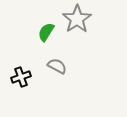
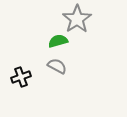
green semicircle: moved 12 px right, 9 px down; rotated 42 degrees clockwise
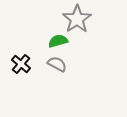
gray semicircle: moved 2 px up
black cross: moved 13 px up; rotated 30 degrees counterclockwise
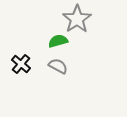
gray semicircle: moved 1 px right, 2 px down
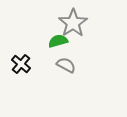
gray star: moved 4 px left, 4 px down
gray semicircle: moved 8 px right, 1 px up
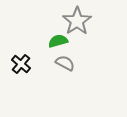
gray star: moved 4 px right, 2 px up
gray semicircle: moved 1 px left, 2 px up
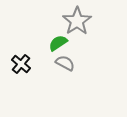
green semicircle: moved 2 px down; rotated 18 degrees counterclockwise
